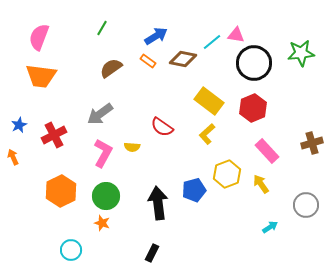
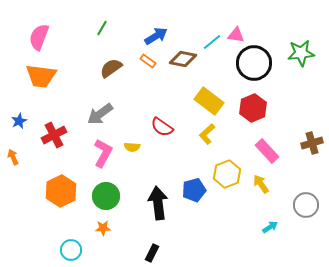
blue star: moved 4 px up
orange star: moved 1 px right, 5 px down; rotated 21 degrees counterclockwise
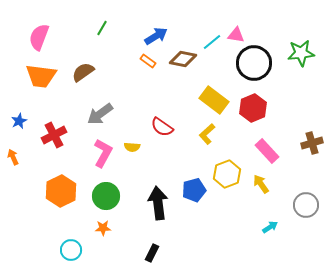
brown semicircle: moved 28 px left, 4 px down
yellow rectangle: moved 5 px right, 1 px up
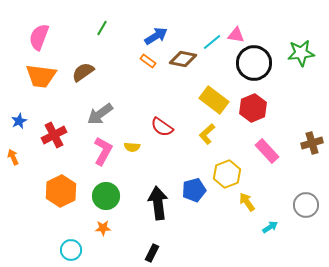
pink L-shape: moved 2 px up
yellow arrow: moved 14 px left, 18 px down
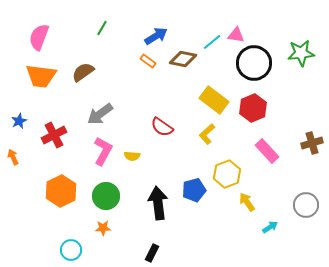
yellow semicircle: moved 9 px down
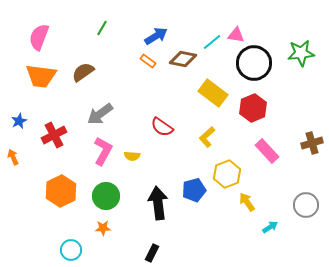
yellow rectangle: moved 1 px left, 7 px up
yellow L-shape: moved 3 px down
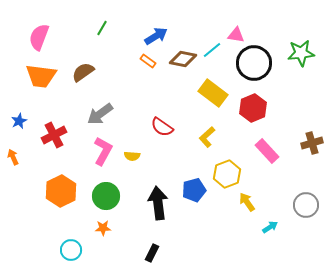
cyan line: moved 8 px down
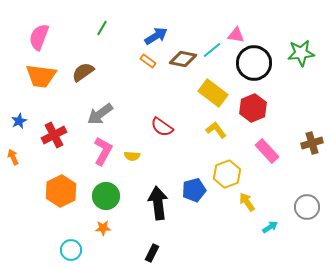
yellow L-shape: moved 9 px right, 7 px up; rotated 95 degrees clockwise
gray circle: moved 1 px right, 2 px down
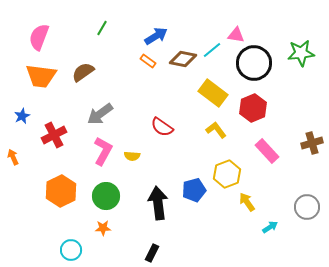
blue star: moved 3 px right, 5 px up
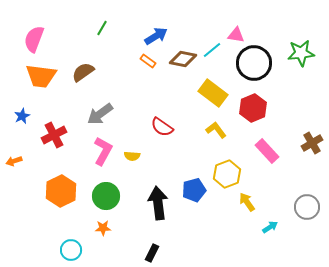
pink semicircle: moved 5 px left, 2 px down
brown cross: rotated 15 degrees counterclockwise
orange arrow: moved 1 px right, 4 px down; rotated 84 degrees counterclockwise
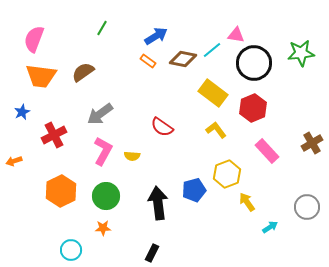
blue star: moved 4 px up
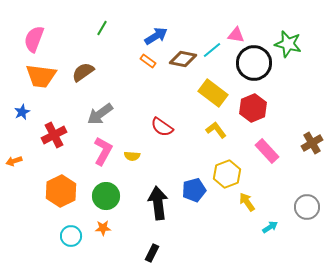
green star: moved 13 px left, 9 px up; rotated 20 degrees clockwise
cyan circle: moved 14 px up
